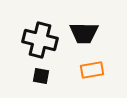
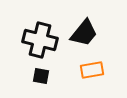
black trapezoid: rotated 52 degrees counterclockwise
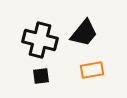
black square: rotated 18 degrees counterclockwise
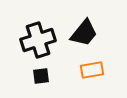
black cross: moved 2 px left; rotated 32 degrees counterclockwise
